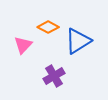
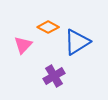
blue triangle: moved 1 px left, 1 px down
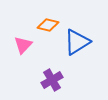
orange diamond: moved 2 px up; rotated 15 degrees counterclockwise
purple cross: moved 2 px left, 4 px down
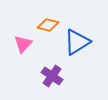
pink triangle: moved 1 px up
purple cross: moved 4 px up; rotated 25 degrees counterclockwise
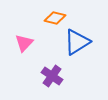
orange diamond: moved 7 px right, 7 px up
pink triangle: moved 1 px right, 1 px up
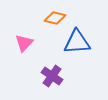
blue triangle: rotated 28 degrees clockwise
